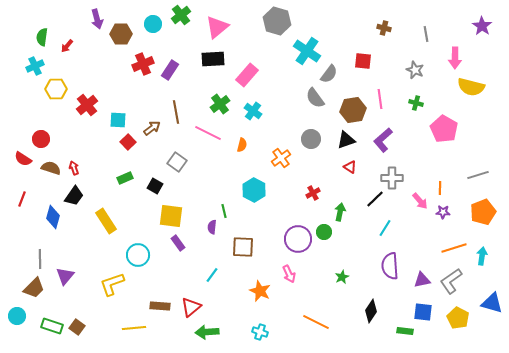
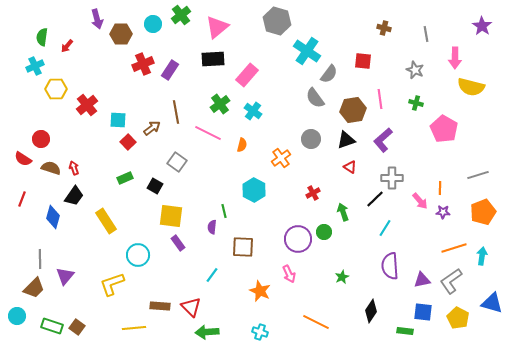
green arrow at (340, 212): moved 3 px right; rotated 30 degrees counterclockwise
red triangle at (191, 307): rotated 35 degrees counterclockwise
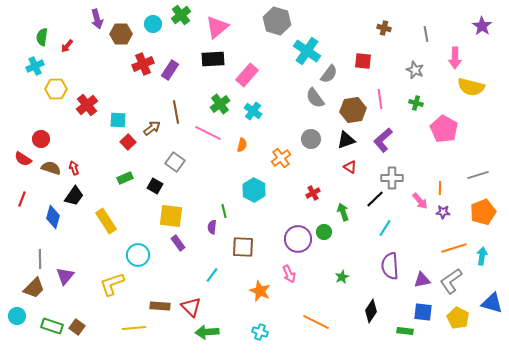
gray square at (177, 162): moved 2 px left
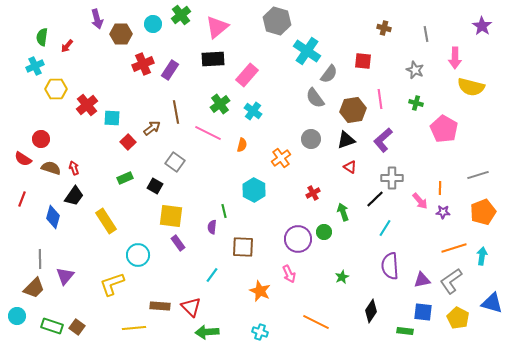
cyan square at (118, 120): moved 6 px left, 2 px up
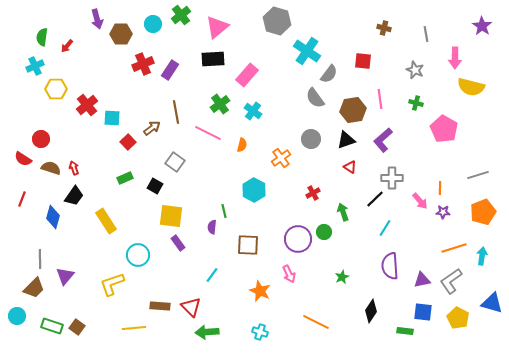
brown square at (243, 247): moved 5 px right, 2 px up
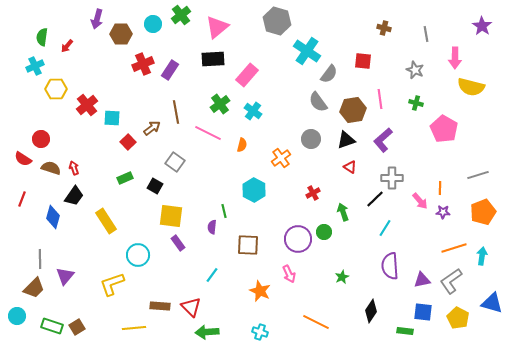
purple arrow at (97, 19): rotated 30 degrees clockwise
gray semicircle at (315, 98): moved 3 px right, 4 px down
brown square at (77, 327): rotated 21 degrees clockwise
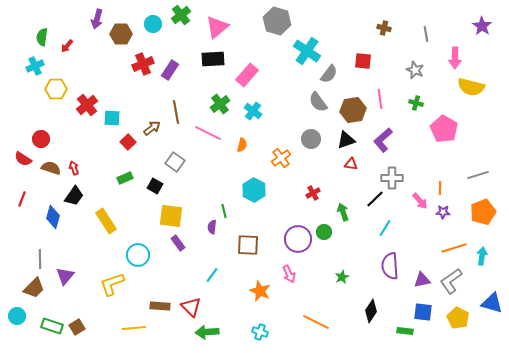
red triangle at (350, 167): moved 1 px right, 3 px up; rotated 24 degrees counterclockwise
